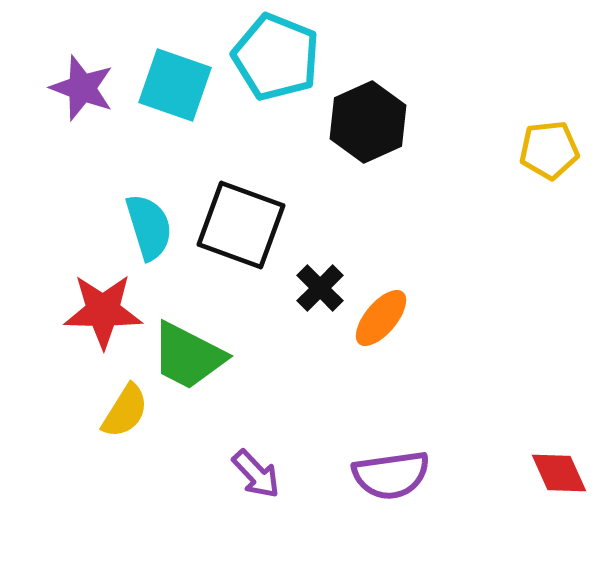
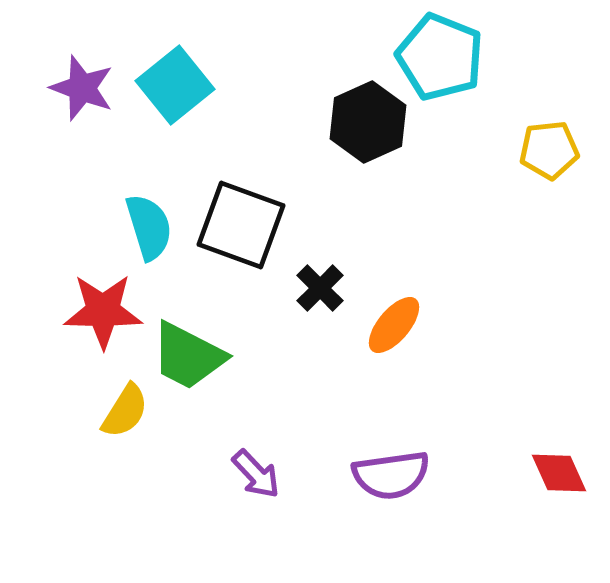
cyan pentagon: moved 164 px right
cyan square: rotated 32 degrees clockwise
orange ellipse: moved 13 px right, 7 px down
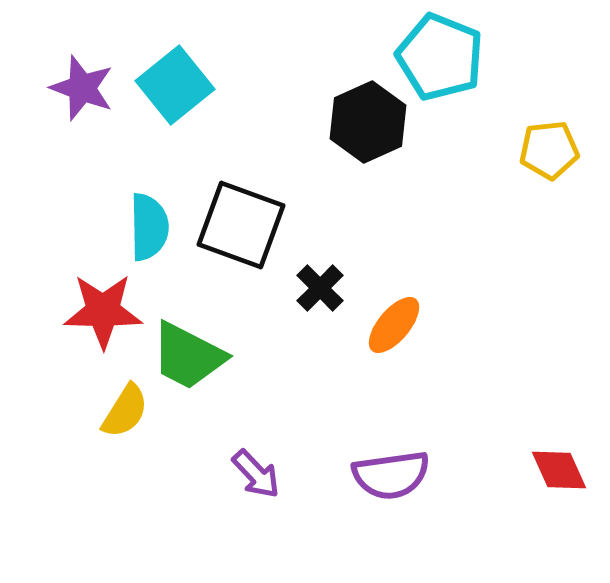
cyan semicircle: rotated 16 degrees clockwise
red diamond: moved 3 px up
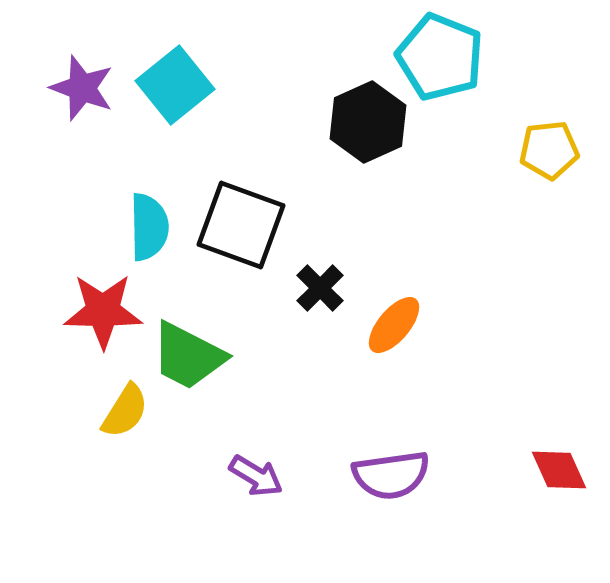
purple arrow: moved 2 px down; rotated 16 degrees counterclockwise
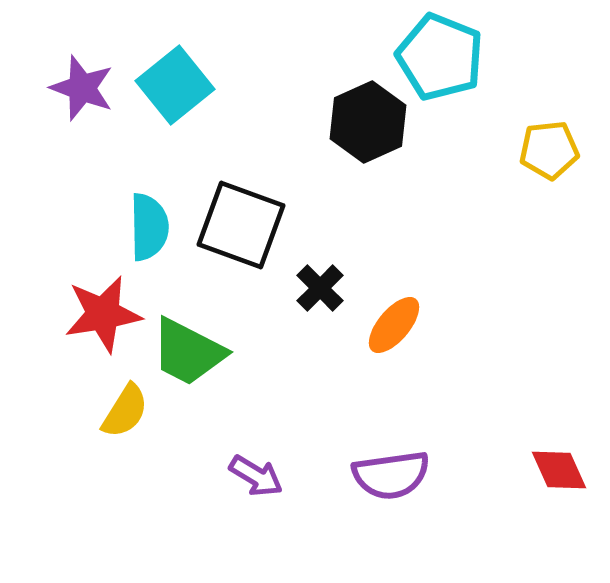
red star: moved 3 px down; rotated 10 degrees counterclockwise
green trapezoid: moved 4 px up
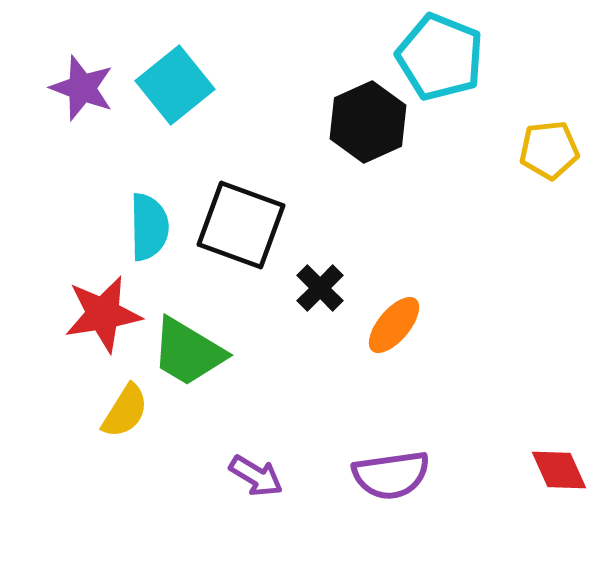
green trapezoid: rotated 4 degrees clockwise
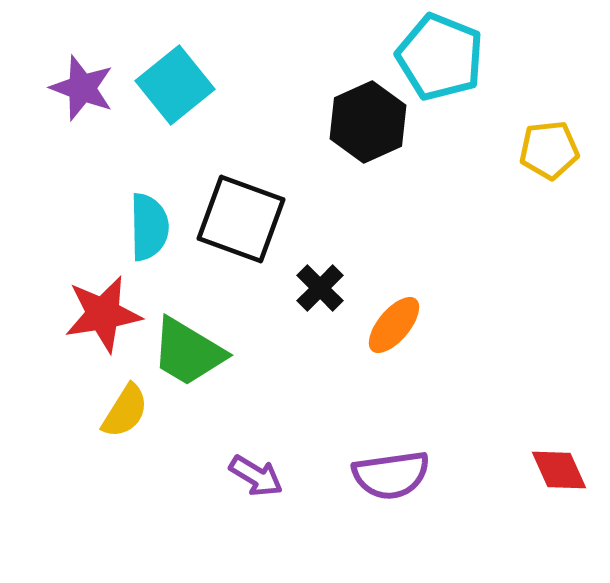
black square: moved 6 px up
